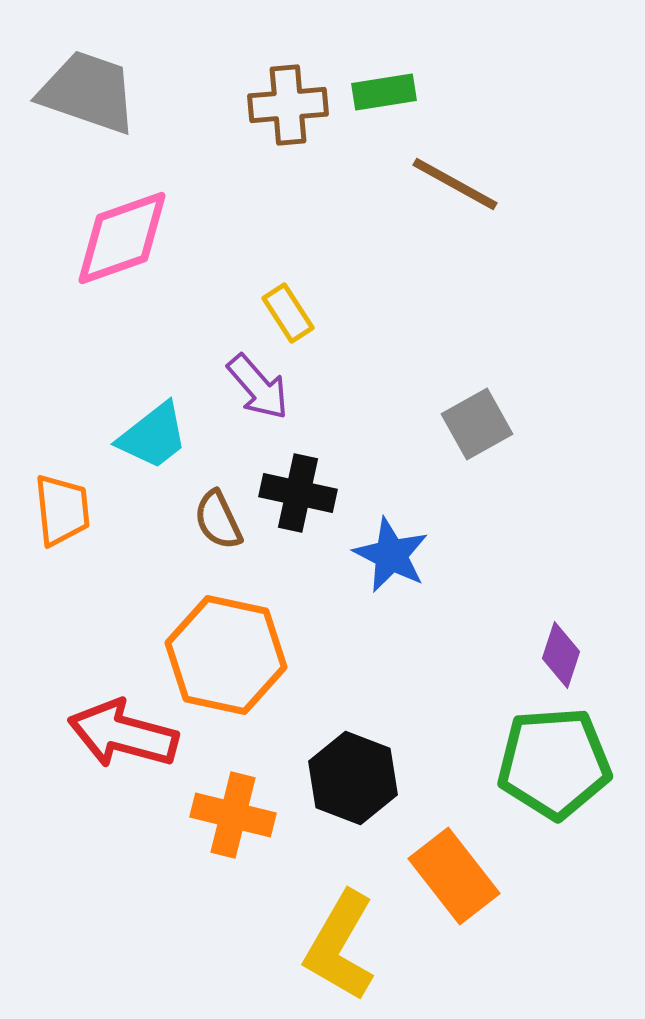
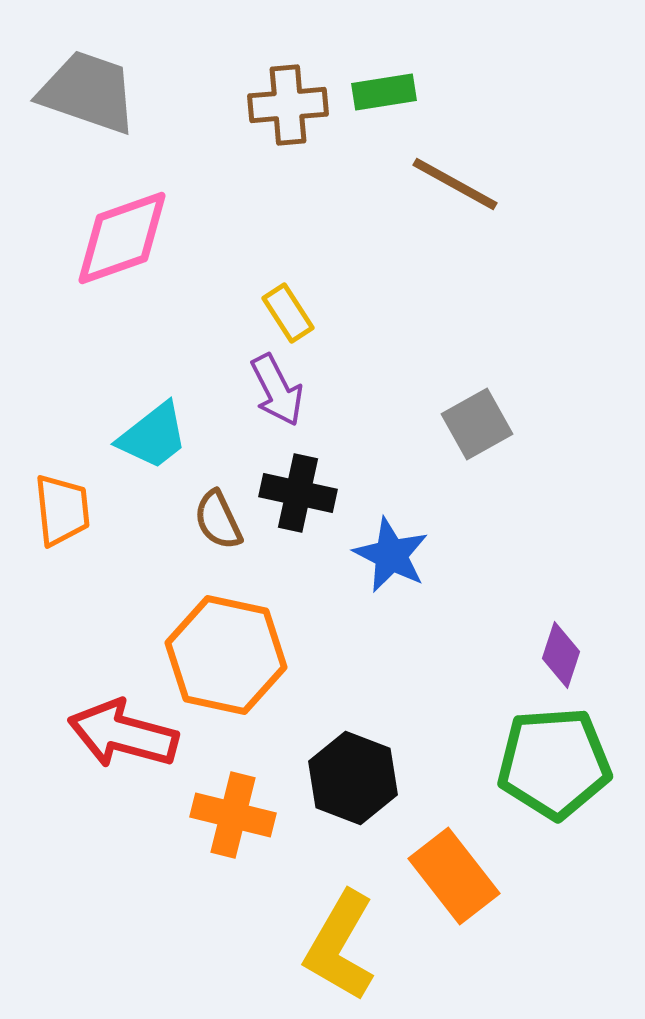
purple arrow: moved 19 px right, 3 px down; rotated 14 degrees clockwise
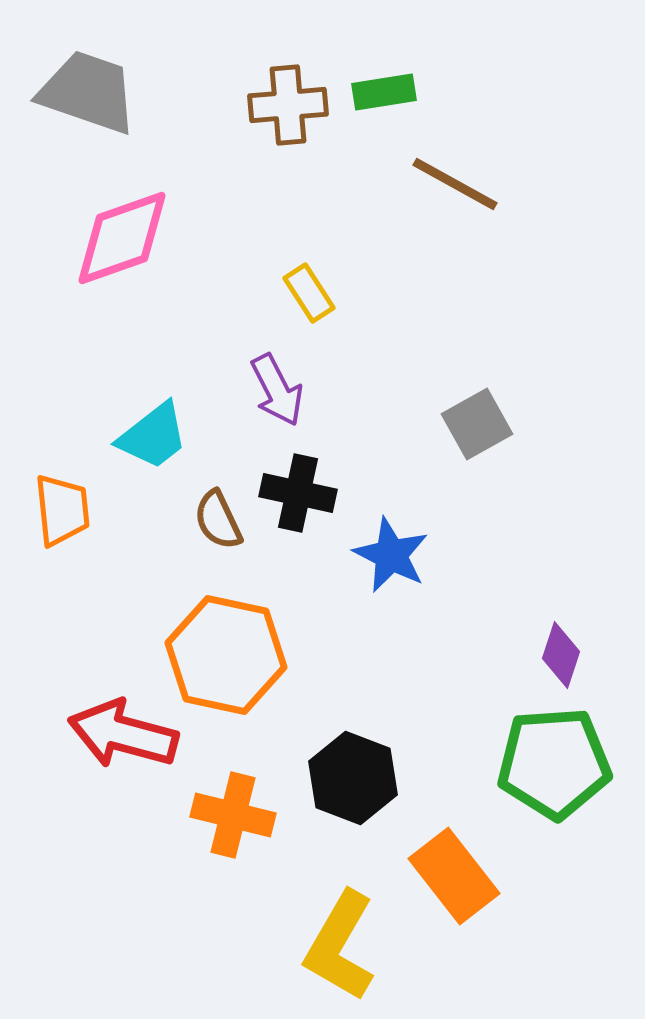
yellow rectangle: moved 21 px right, 20 px up
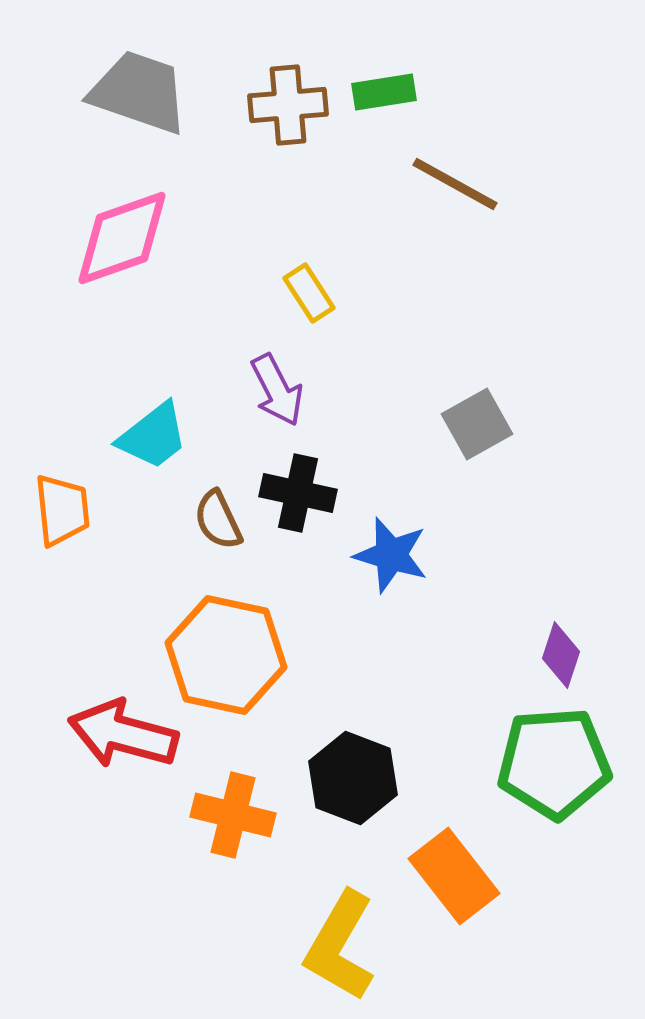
gray trapezoid: moved 51 px right
blue star: rotated 10 degrees counterclockwise
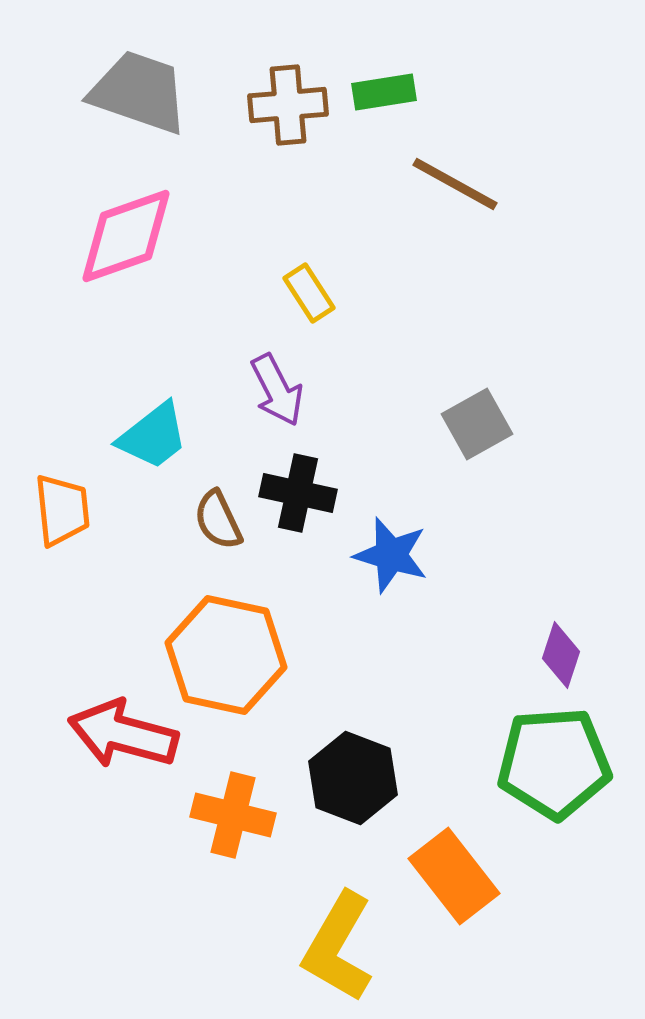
pink diamond: moved 4 px right, 2 px up
yellow L-shape: moved 2 px left, 1 px down
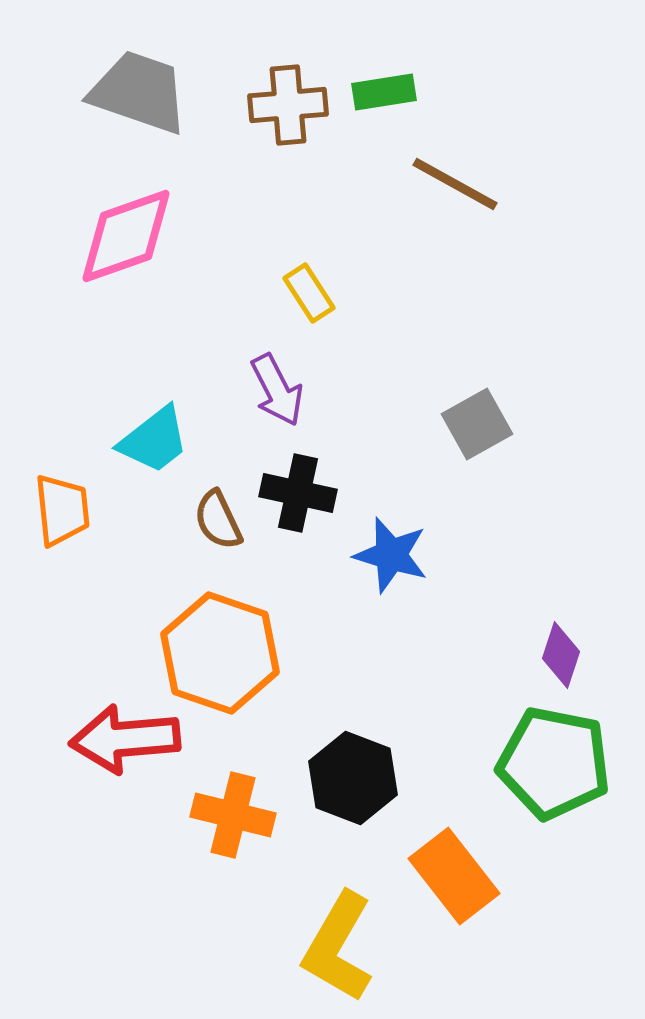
cyan trapezoid: moved 1 px right, 4 px down
orange hexagon: moved 6 px left, 2 px up; rotated 7 degrees clockwise
red arrow: moved 2 px right, 5 px down; rotated 20 degrees counterclockwise
green pentagon: rotated 15 degrees clockwise
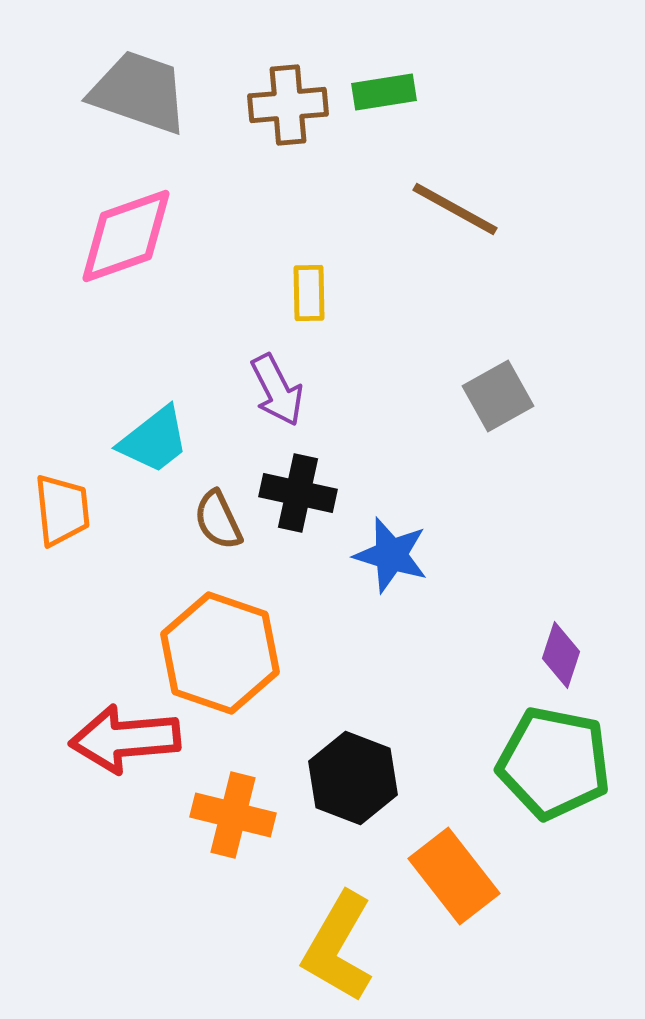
brown line: moved 25 px down
yellow rectangle: rotated 32 degrees clockwise
gray square: moved 21 px right, 28 px up
